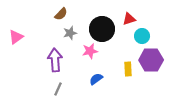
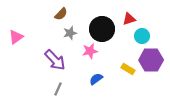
purple arrow: rotated 140 degrees clockwise
yellow rectangle: rotated 56 degrees counterclockwise
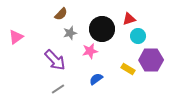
cyan circle: moved 4 px left
gray line: rotated 32 degrees clockwise
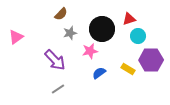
blue semicircle: moved 3 px right, 6 px up
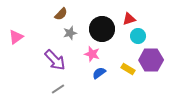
pink star: moved 2 px right, 3 px down; rotated 28 degrees clockwise
